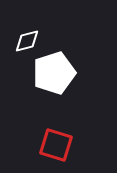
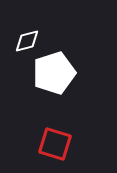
red square: moved 1 px left, 1 px up
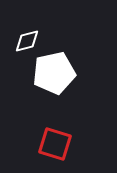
white pentagon: rotated 6 degrees clockwise
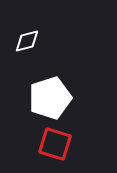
white pentagon: moved 4 px left, 25 px down; rotated 6 degrees counterclockwise
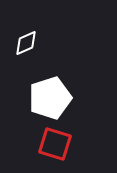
white diamond: moved 1 px left, 2 px down; rotated 8 degrees counterclockwise
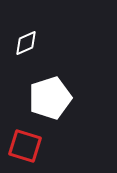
red square: moved 30 px left, 2 px down
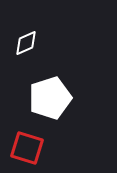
red square: moved 2 px right, 2 px down
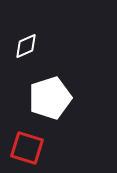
white diamond: moved 3 px down
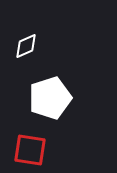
red square: moved 3 px right, 2 px down; rotated 8 degrees counterclockwise
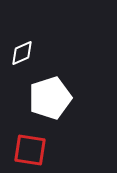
white diamond: moved 4 px left, 7 px down
